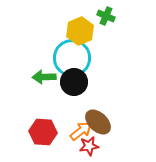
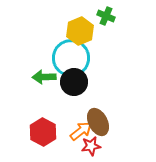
cyan circle: moved 1 px left
brown ellipse: rotated 20 degrees clockwise
red hexagon: rotated 24 degrees clockwise
red star: moved 2 px right
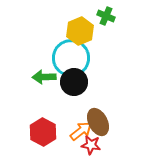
red star: moved 1 px up; rotated 18 degrees clockwise
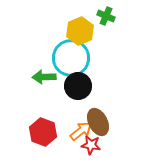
black circle: moved 4 px right, 4 px down
red hexagon: rotated 8 degrees counterclockwise
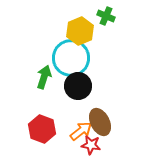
green arrow: rotated 110 degrees clockwise
brown ellipse: moved 2 px right
red hexagon: moved 1 px left, 3 px up
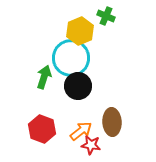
brown ellipse: moved 12 px right; rotated 24 degrees clockwise
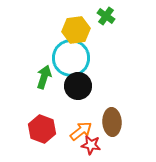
green cross: rotated 12 degrees clockwise
yellow hexagon: moved 4 px left, 1 px up; rotated 16 degrees clockwise
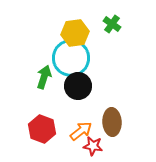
green cross: moved 6 px right, 8 px down
yellow hexagon: moved 1 px left, 3 px down
red star: moved 2 px right, 1 px down
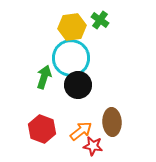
green cross: moved 12 px left, 4 px up
yellow hexagon: moved 3 px left, 6 px up
black circle: moved 1 px up
